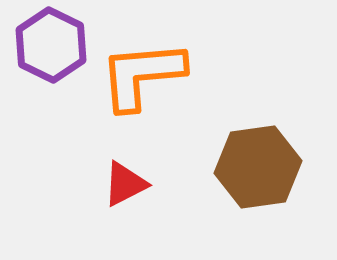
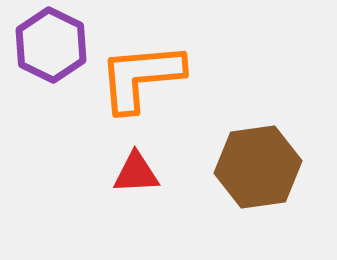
orange L-shape: moved 1 px left, 2 px down
red triangle: moved 11 px right, 11 px up; rotated 24 degrees clockwise
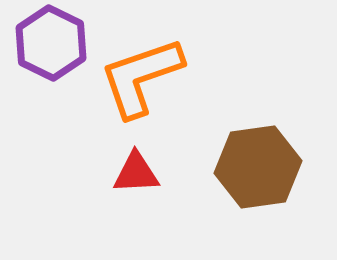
purple hexagon: moved 2 px up
orange L-shape: rotated 14 degrees counterclockwise
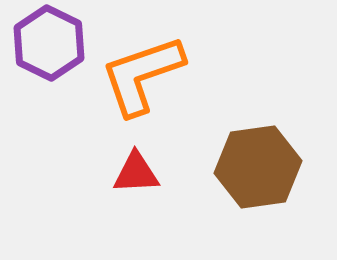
purple hexagon: moved 2 px left
orange L-shape: moved 1 px right, 2 px up
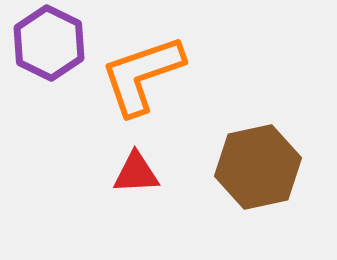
brown hexagon: rotated 4 degrees counterclockwise
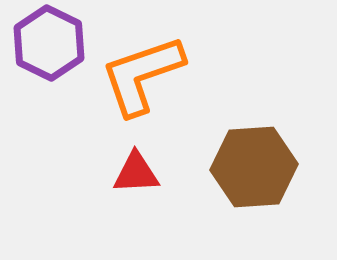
brown hexagon: moved 4 px left; rotated 8 degrees clockwise
